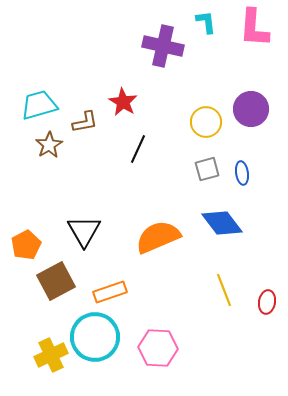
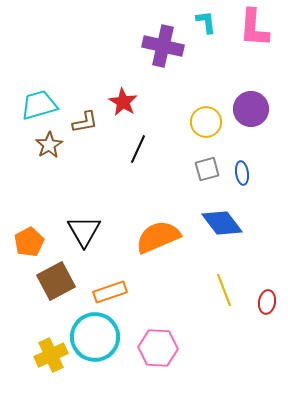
orange pentagon: moved 3 px right, 3 px up
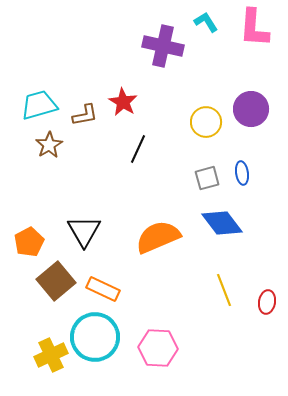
cyan L-shape: rotated 25 degrees counterclockwise
brown L-shape: moved 7 px up
gray square: moved 9 px down
brown square: rotated 12 degrees counterclockwise
orange rectangle: moved 7 px left, 3 px up; rotated 44 degrees clockwise
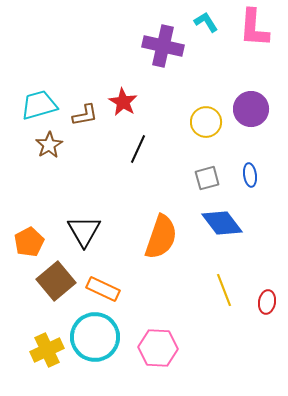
blue ellipse: moved 8 px right, 2 px down
orange semicircle: moved 3 px right; rotated 132 degrees clockwise
yellow cross: moved 4 px left, 5 px up
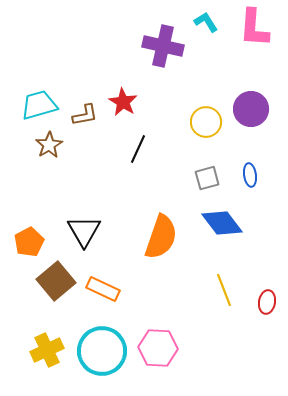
cyan circle: moved 7 px right, 14 px down
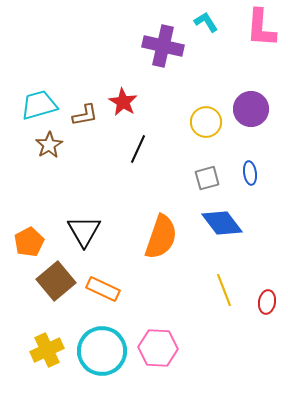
pink L-shape: moved 7 px right
blue ellipse: moved 2 px up
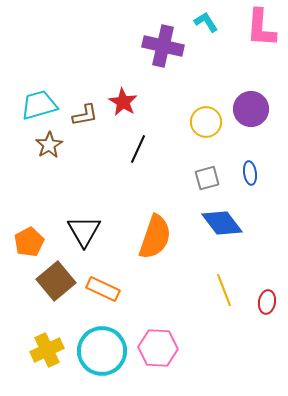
orange semicircle: moved 6 px left
